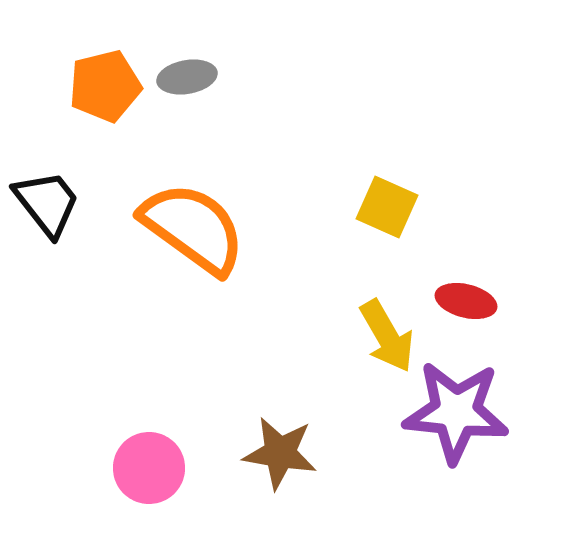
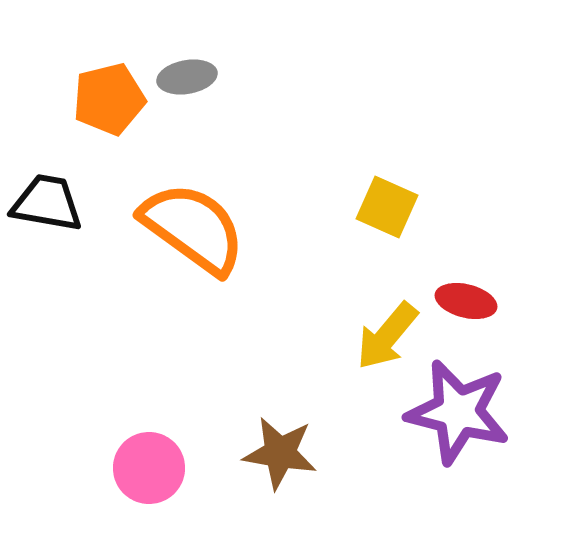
orange pentagon: moved 4 px right, 13 px down
black trapezoid: rotated 42 degrees counterclockwise
yellow arrow: rotated 70 degrees clockwise
purple star: moved 2 px right; rotated 8 degrees clockwise
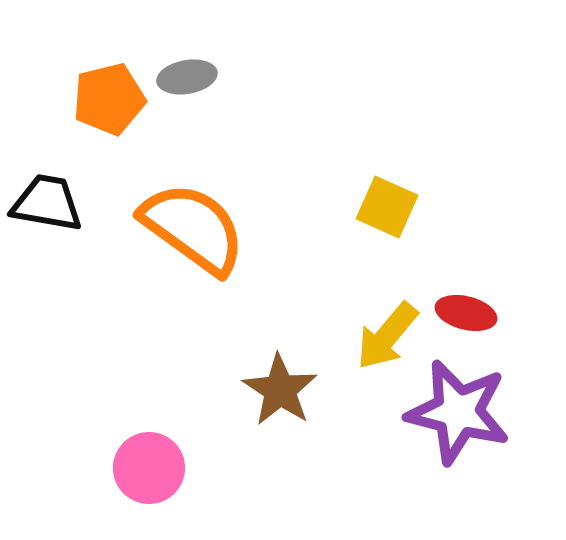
red ellipse: moved 12 px down
brown star: moved 63 px up; rotated 24 degrees clockwise
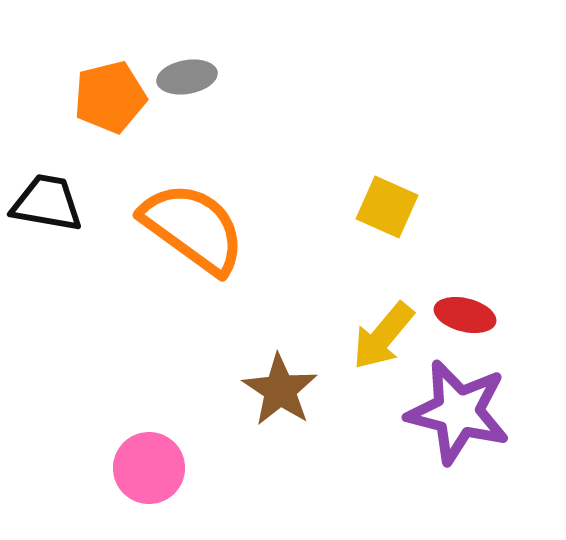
orange pentagon: moved 1 px right, 2 px up
red ellipse: moved 1 px left, 2 px down
yellow arrow: moved 4 px left
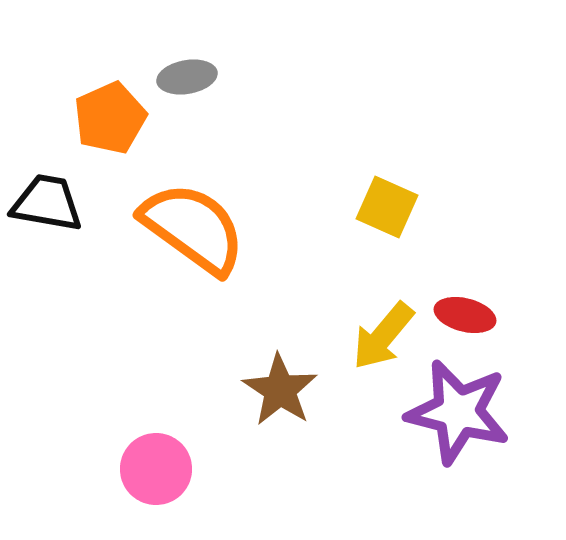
orange pentagon: moved 21 px down; rotated 10 degrees counterclockwise
pink circle: moved 7 px right, 1 px down
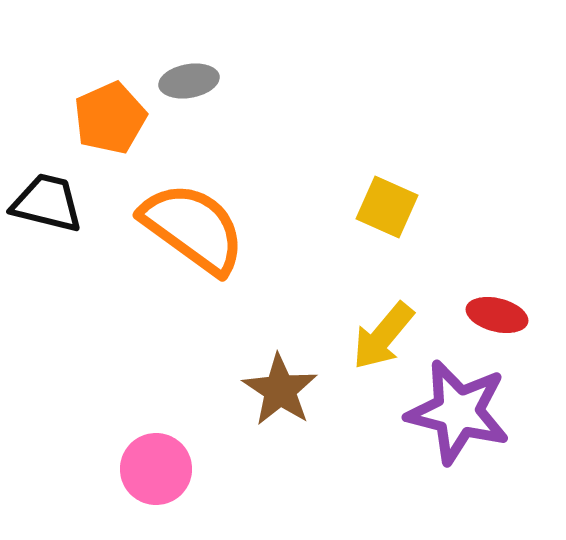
gray ellipse: moved 2 px right, 4 px down
black trapezoid: rotated 4 degrees clockwise
red ellipse: moved 32 px right
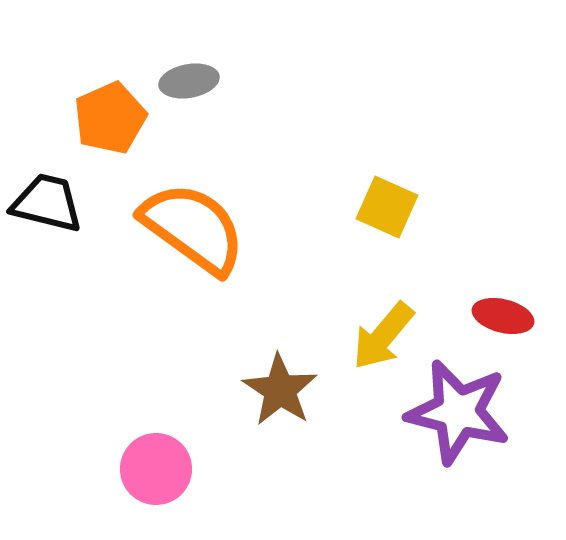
red ellipse: moved 6 px right, 1 px down
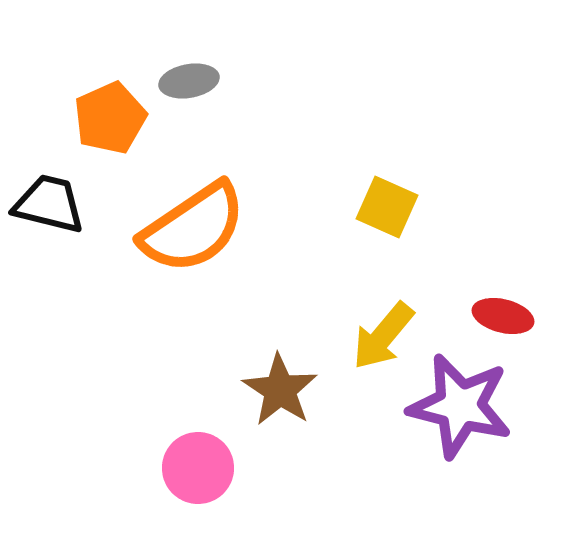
black trapezoid: moved 2 px right, 1 px down
orange semicircle: rotated 110 degrees clockwise
purple star: moved 2 px right, 6 px up
pink circle: moved 42 px right, 1 px up
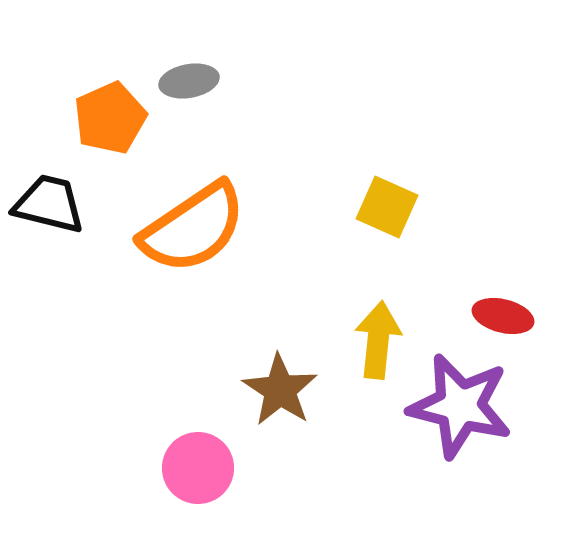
yellow arrow: moved 5 px left, 4 px down; rotated 146 degrees clockwise
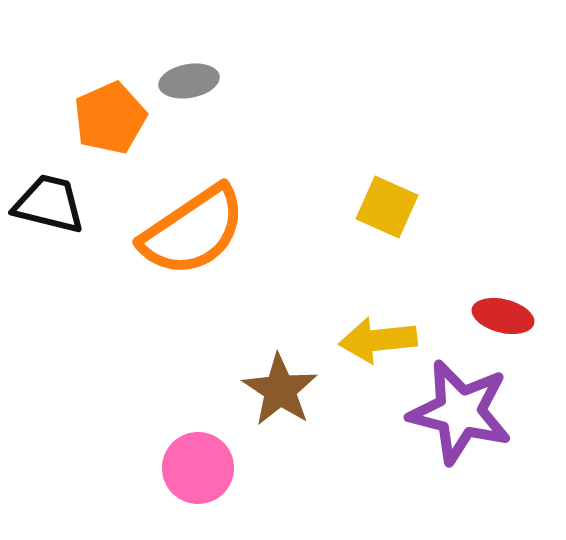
orange semicircle: moved 3 px down
yellow arrow: rotated 102 degrees counterclockwise
purple star: moved 6 px down
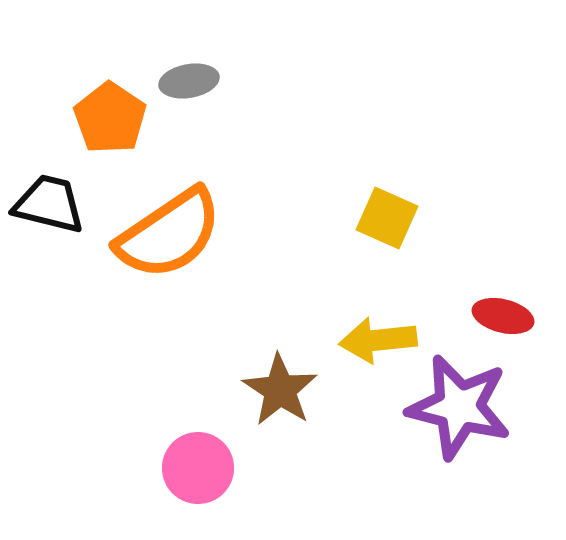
orange pentagon: rotated 14 degrees counterclockwise
yellow square: moved 11 px down
orange semicircle: moved 24 px left, 3 px down
purple star: moved 1 px left, 5 px up
